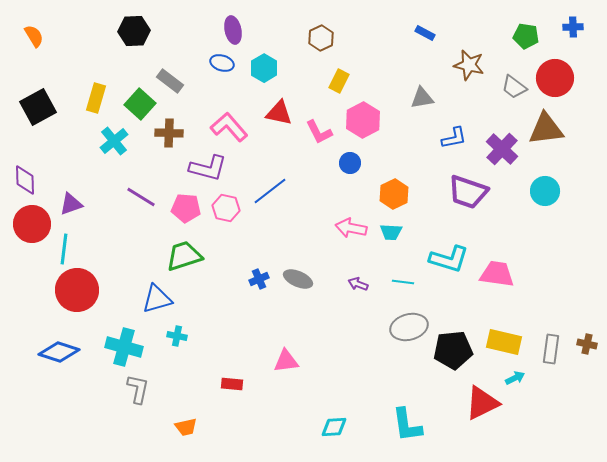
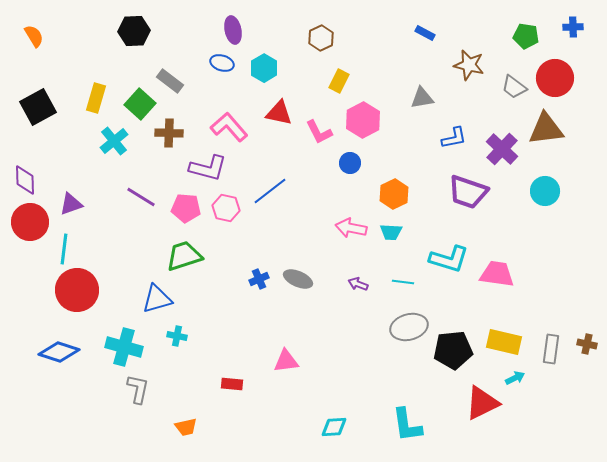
red circle at (32, 224): moved 2 px left, 2 px up
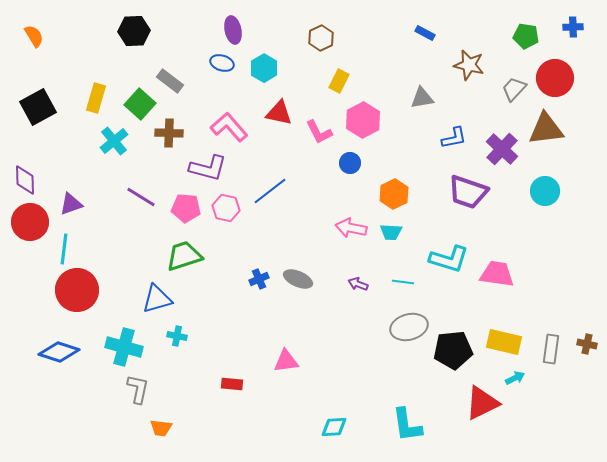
gray trapezoid at (514, 87): moved 2 px down; rotated 96 degrees clockwise
orange trapezoid at (186, 427): moved 25 px left, 1 px down; rotated 20 degrees clockwise
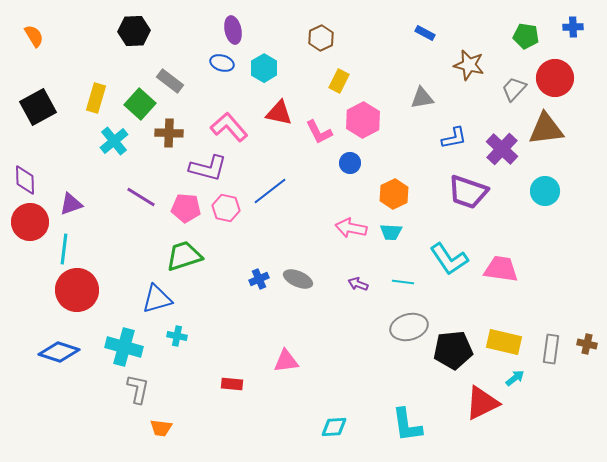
cyan L-shape at (449, 259): rotated 39 degrees clockwise
pink trapezoid at (497, 274): moved 4 px right, 5 px up
cyan arrow at (515, 378): rotated 12 degrees counterclockwise
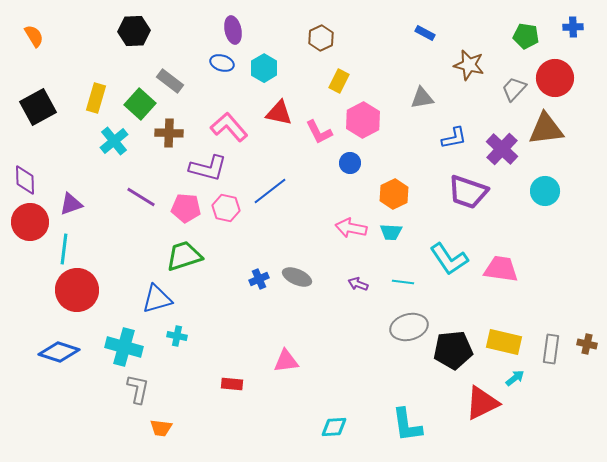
gray ellipse at (298, 279): moved 1 px left, 2 px up
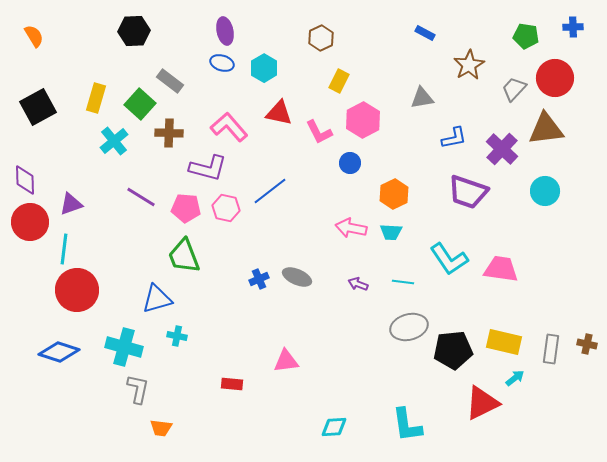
purple ellipse at (233, 30): moved 8 px left, 1 px down
brown star at (469, 65): rotated 28 degrees clockwise
green trapezoid at (184, 256): rotated 93 degrees counterclockwise
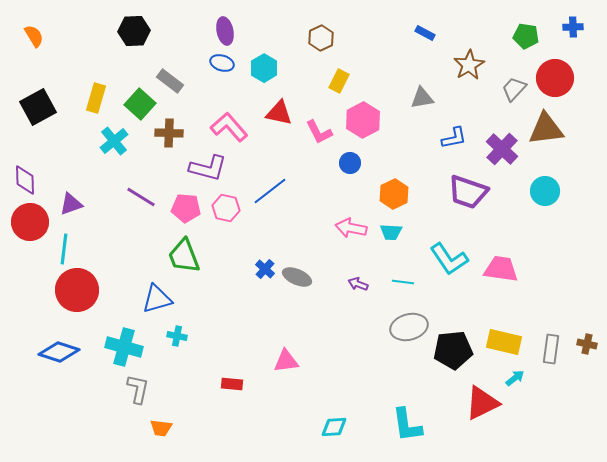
blue cross at (259, 279): moved 6 px right, 10 px up; rotated 24 degrees counterclockwise
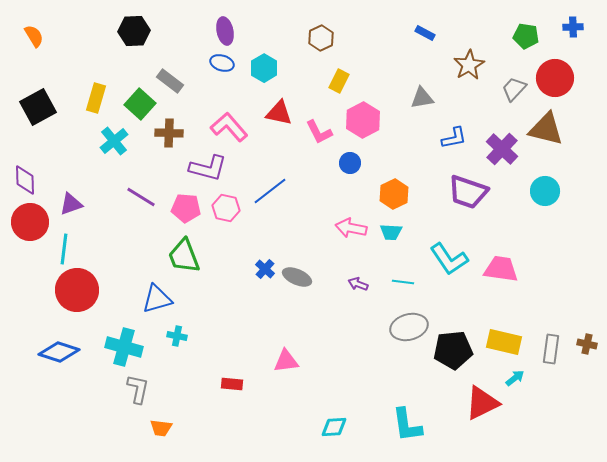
brown triangle at (546, 129): rotated 21 degrees clockwise
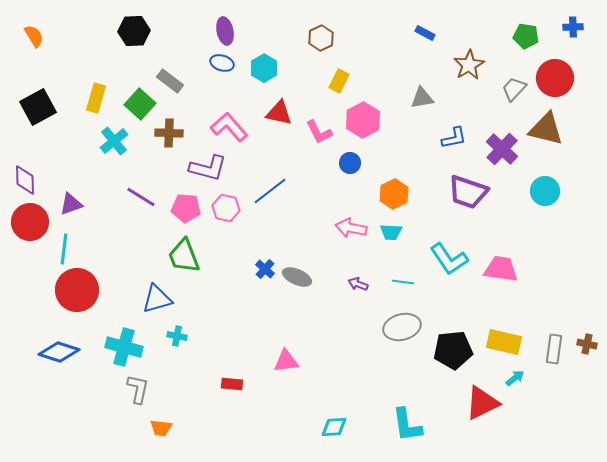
gray ellipse at (409, 327): moved 7 px left
gray rectangle at (551, 349): moved 3 px right
